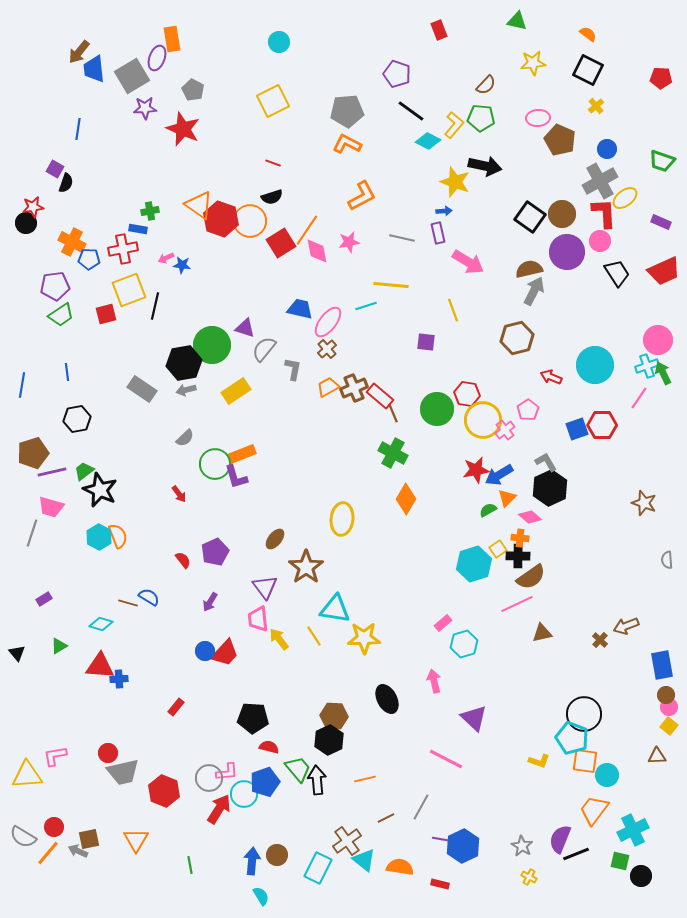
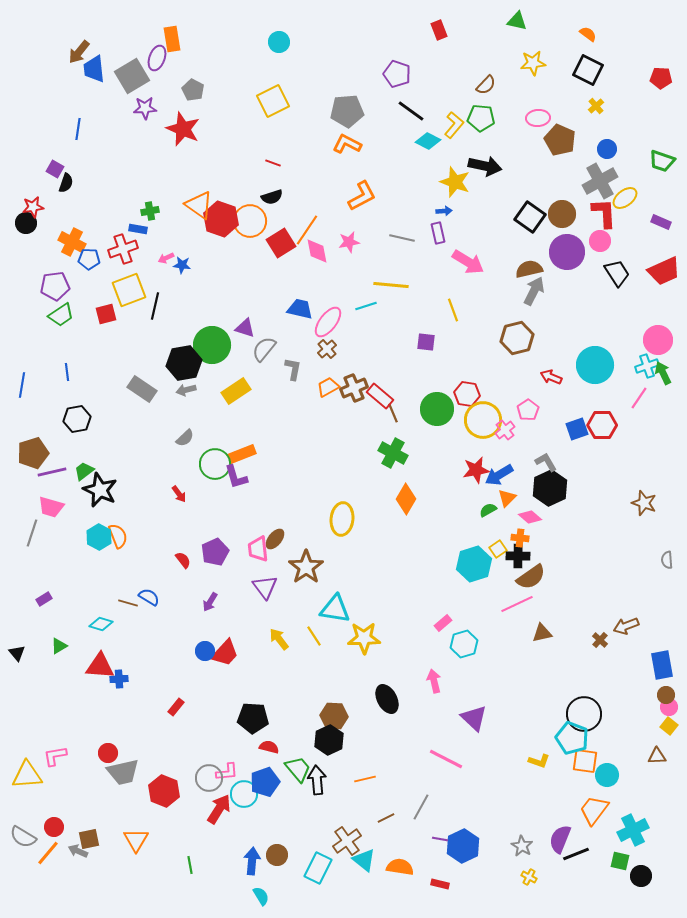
red cross at (123, 249): rotated 8 degrees counterclockwise
pink trapezoid at (258, 619): moved 70 px up
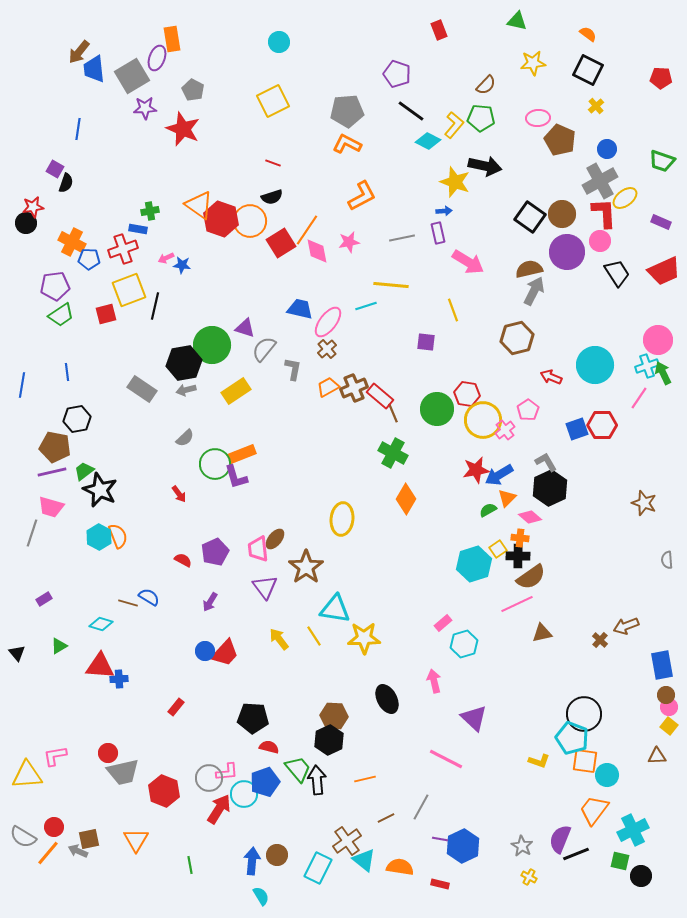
gray line at (402, 238): rotated 25 degrees counterclockwise
brown pentagon at (33, 453): moved 22 px right, 6 px up; rotated 28 degrees clockwise
red semicircle at (183, 560): rotated 24 degrees counterclockwise
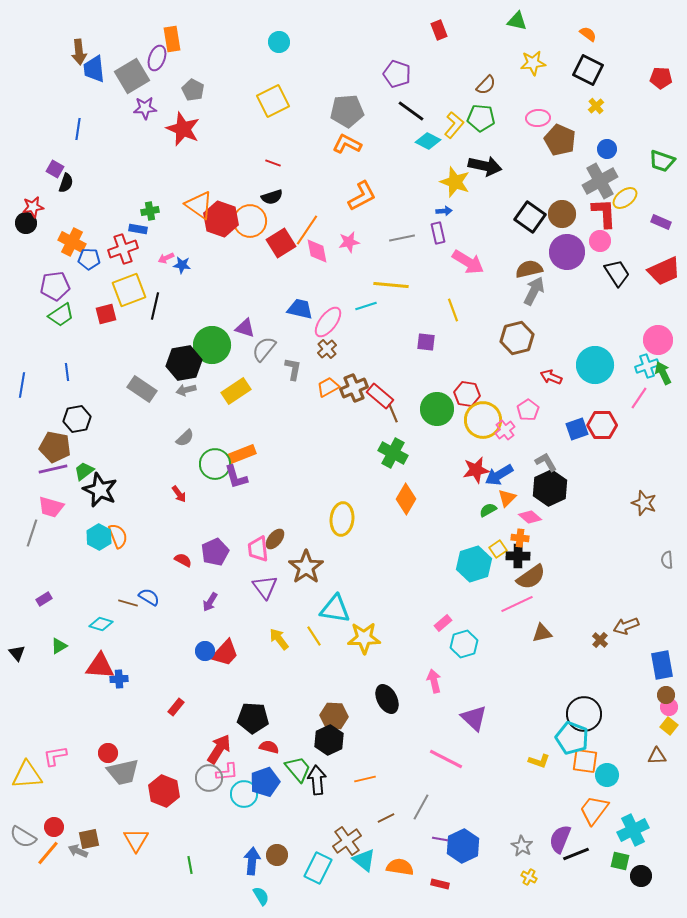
brown arrow at (79, 52): rotated 45 degrees counterclockwise
purple line at (52, 472): moved 1 px right, 3 px up
red arrow at (219, 809): moved 60 px up
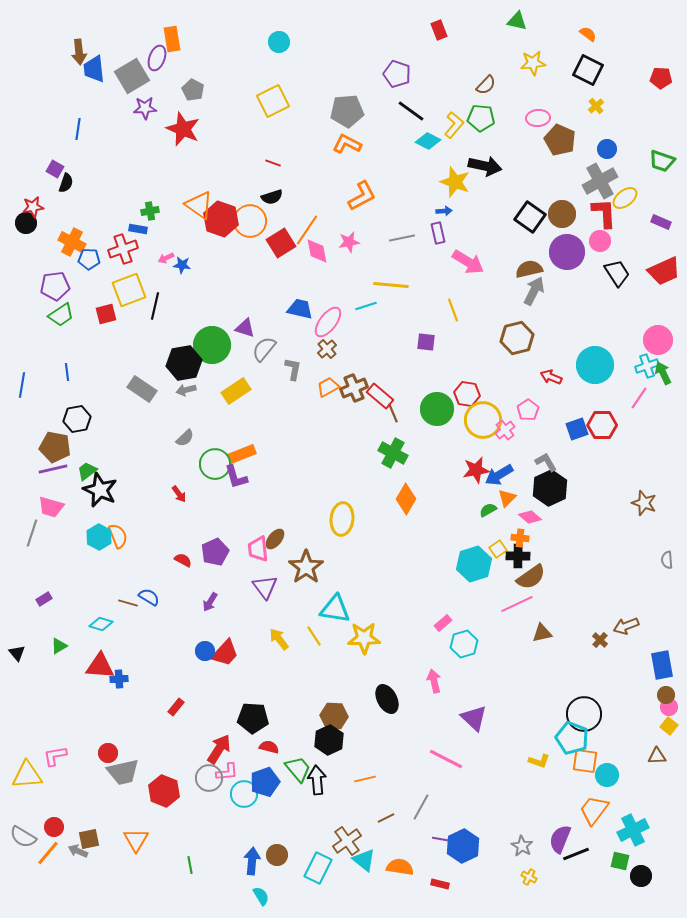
green trapezoid at (84, 471): moved 3 px right
